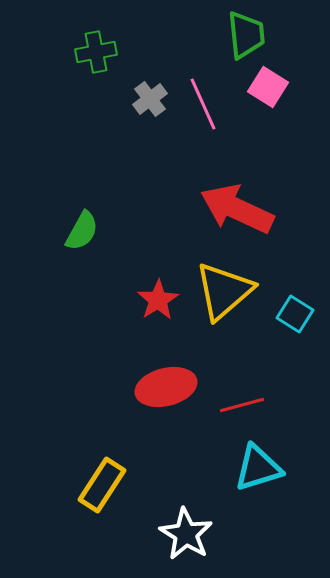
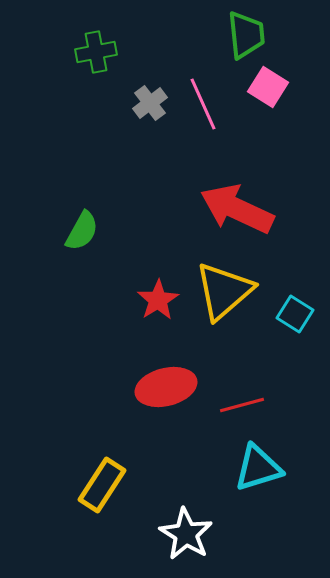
gray cross: moved 4 px down
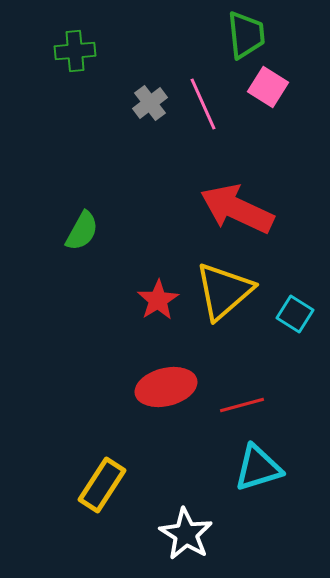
green cross: moved 21 px left, 1 px up; rotated 6 degrees clockwise
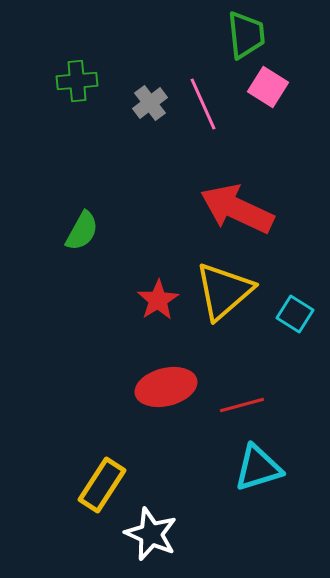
green cross: moved 2 px right, 30 px down
white star: moved 35 px left; rotated 8 degrees counterclockwise
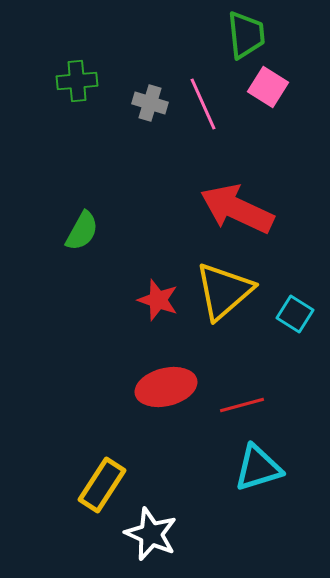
gray cross: rotated 36 degrees counterclockwise
red star: rotated 21 degrees counterclockwise
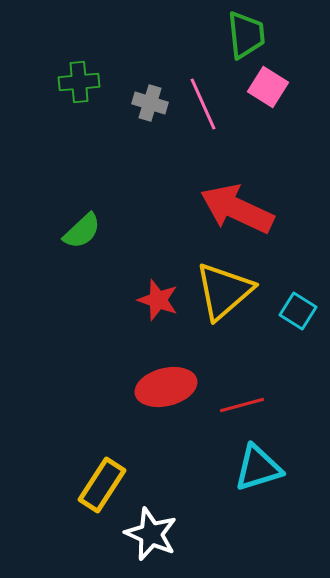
green cross: moved 2 px right, 1 px down
green semicircle: rotated 18 degrees clockwise
cyan square: moved 3 px right, 3 px up
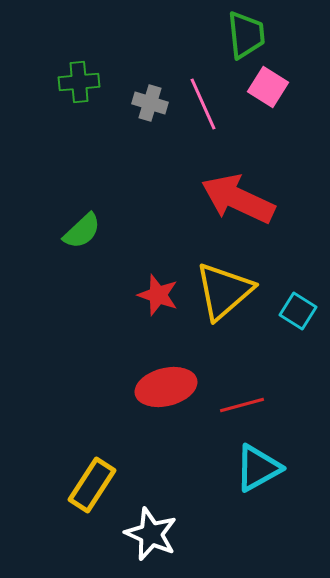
red arrow: moved 1 px right, 10 px up
red star: moved 5 px up
cyan triangle: rotated 12 degrees counterclockwise
yellow rectangle: moved 10 px left
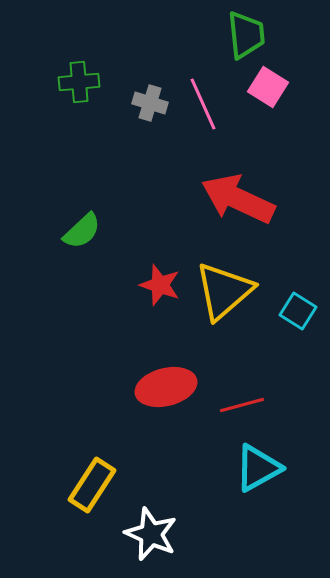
red star: moved 2 px right, 10 px up
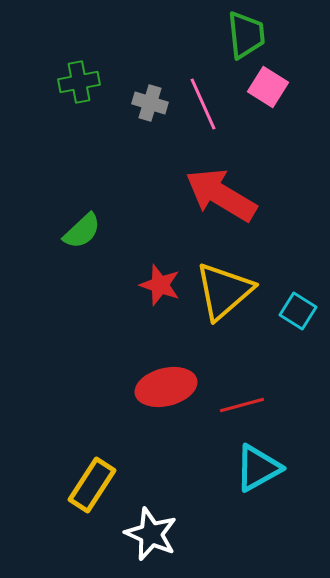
green cross: rotated 6 degrees counterclockwise
red arrow: moved 17 px left, 4 px up; rotated 6 degrees clockwise
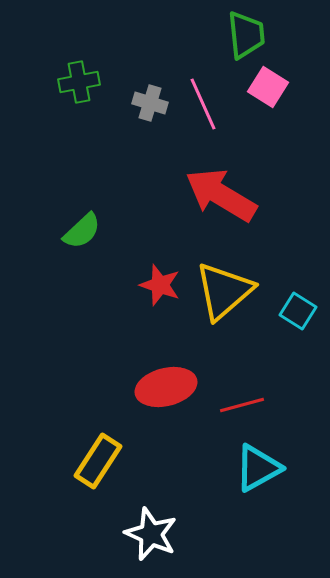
yellow rectangle: moved 6 px right, 24 px up
